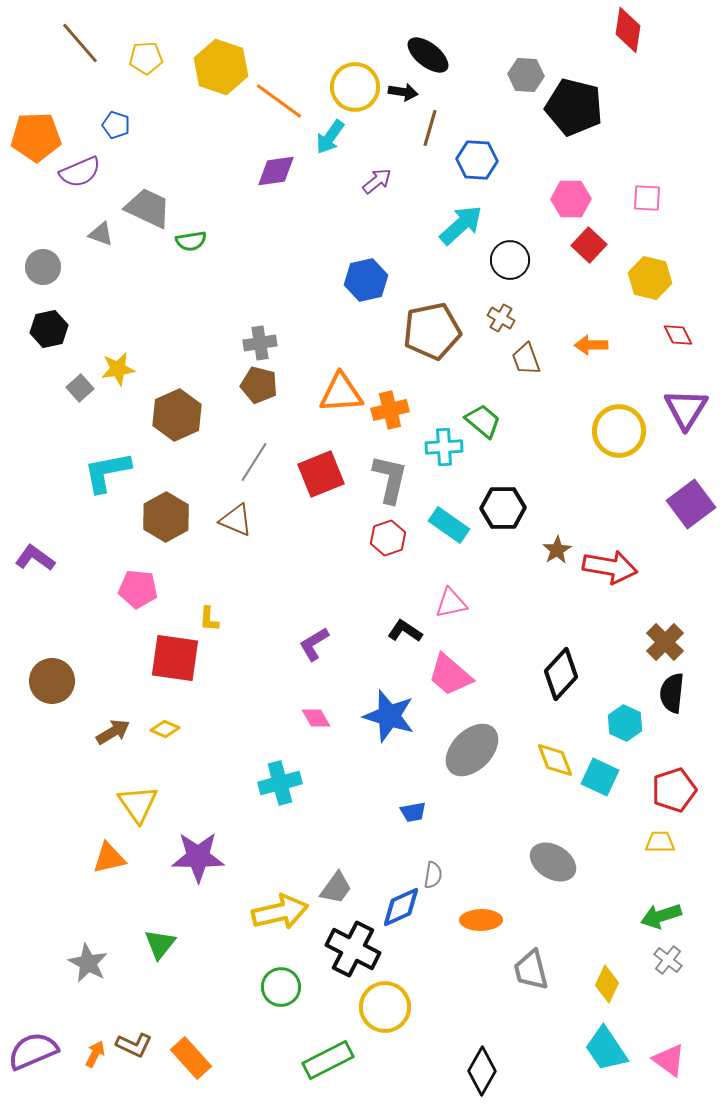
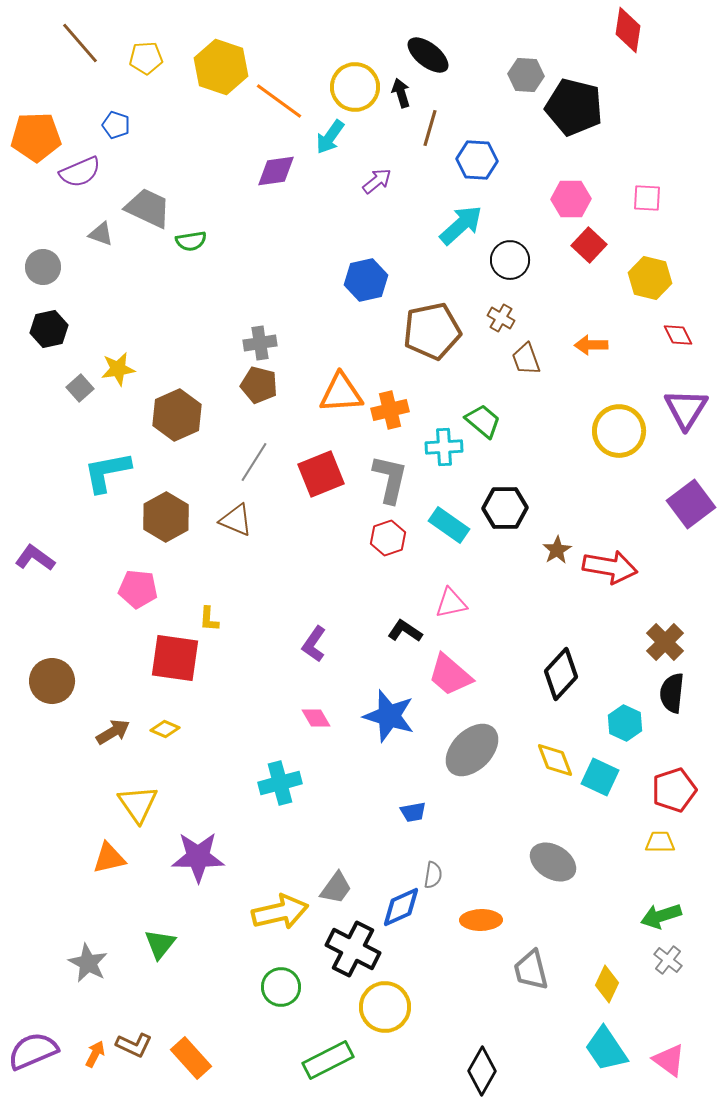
black arrow at (403, 92): moved 2 px left, 1 px down; rotated 116 degrees counterclockwise
black hexagon at (503, 508): moved 2 px right
purple L-shape at (314, 644): rotated 24 degrees counterclockwise
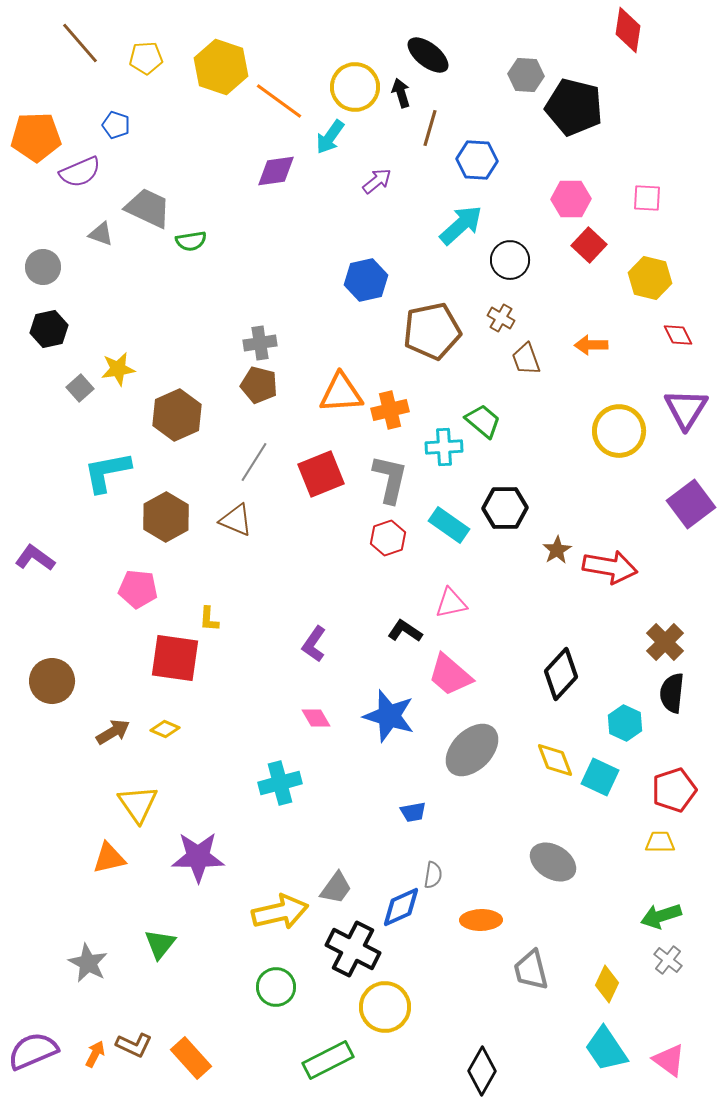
green circle at (281, 987): moved 5 px left
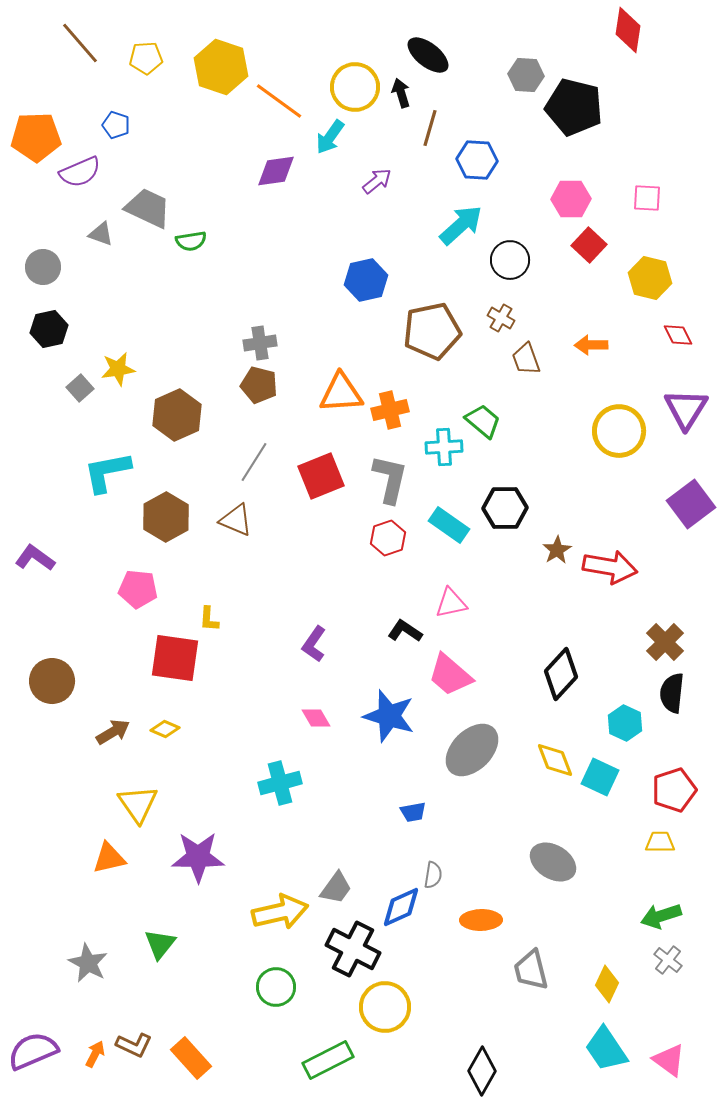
red square at (321, 474): moved 2 px down
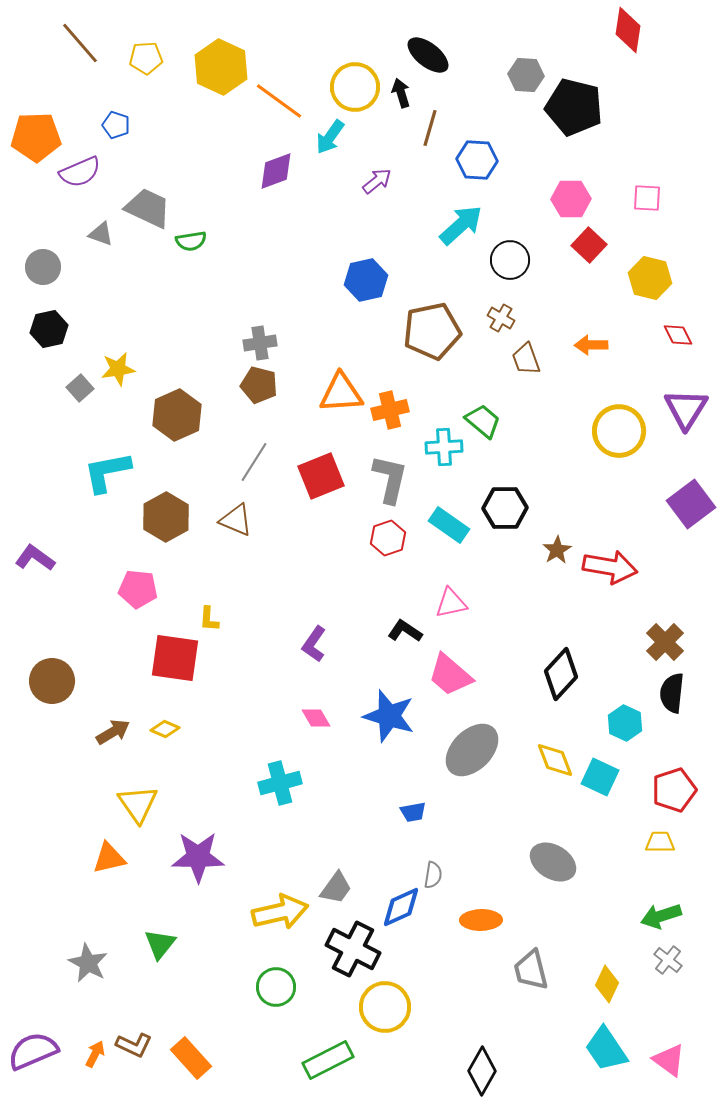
yellow hexagon at (221, 67): rotated 6 degrees clockwise
purple diamond at (276, 171): rotated 12 degrees counterclockwise
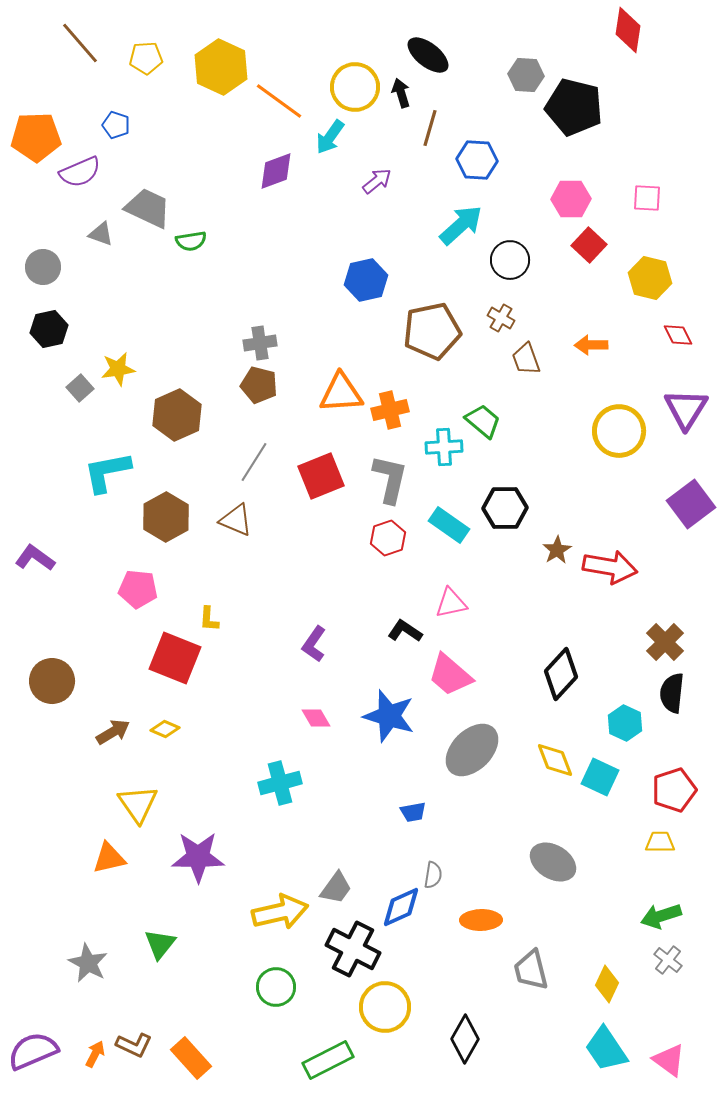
red square at (175, 658): rotated 14 degrees clockwise
black diamond at (482, 1071): moved 17 px left, 32 px up
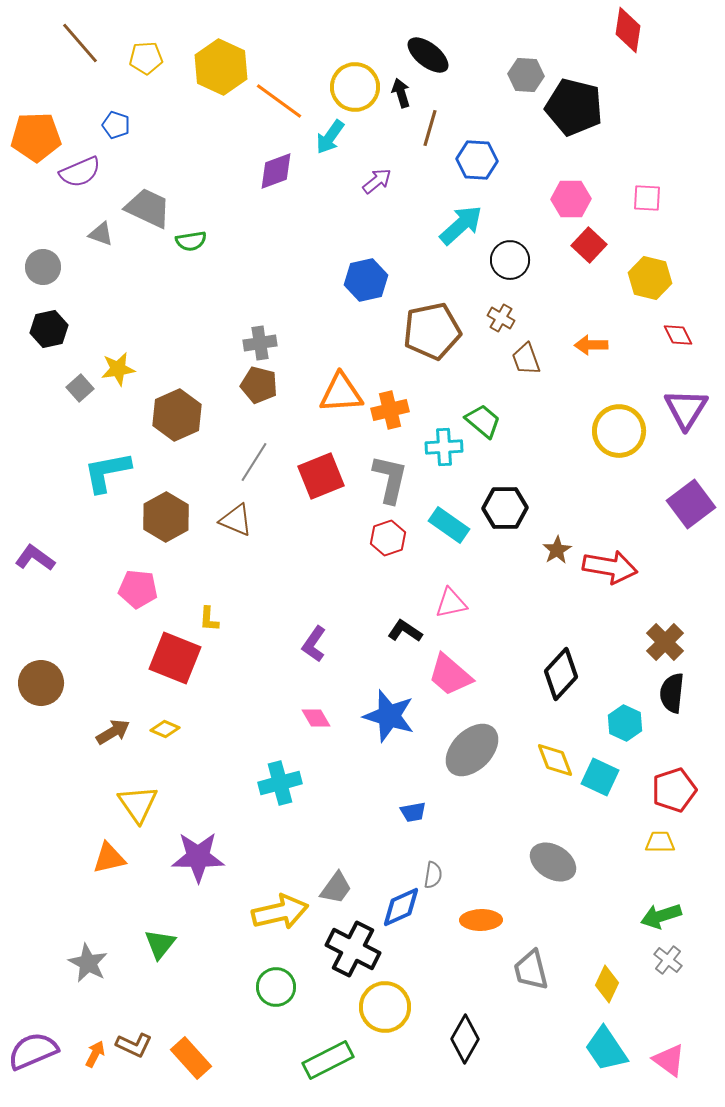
brown circle at (52, 681): moved 11 px left, 2 px down
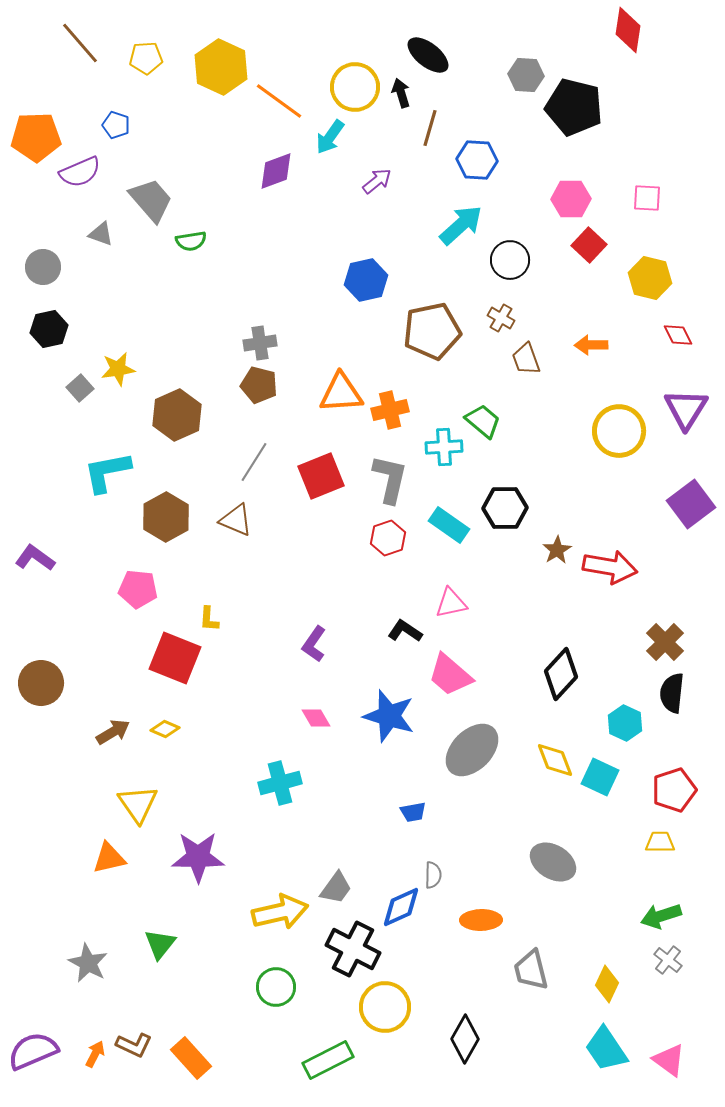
gray trapezoid at (148, 208): moved 3 px right, 8 px up; rotated 24 degrees clockwise
gray semicircle at (433, 875): rotated 8 degrees counterclockwise
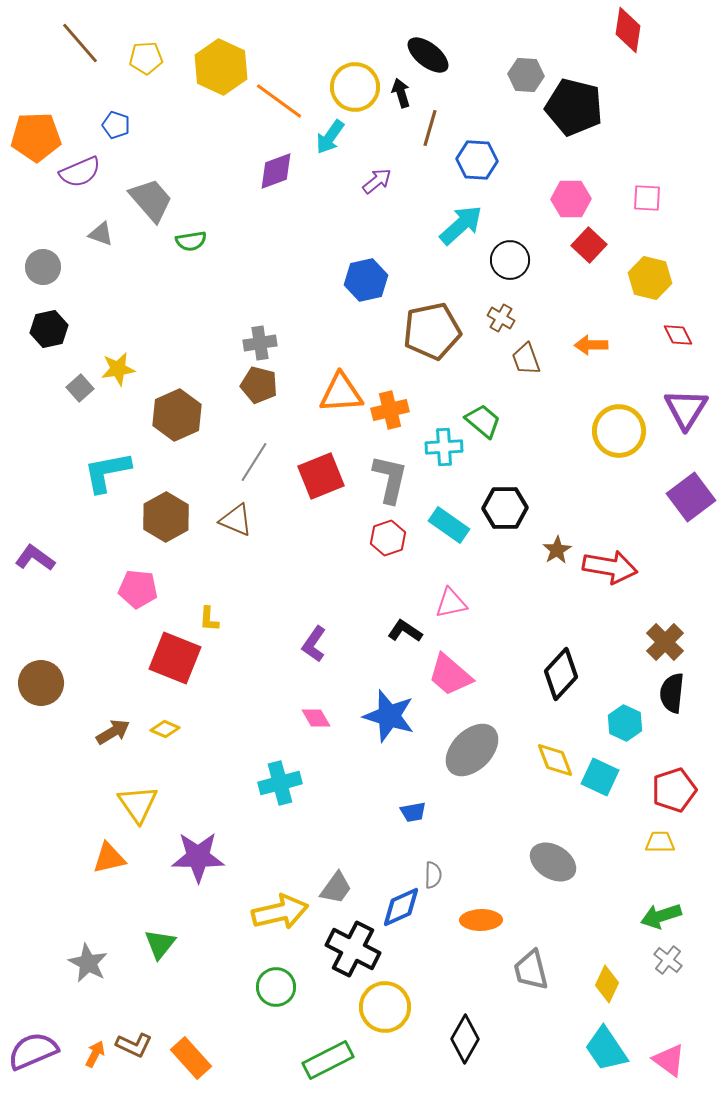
purple square at (691, 504): moved 7 px up
